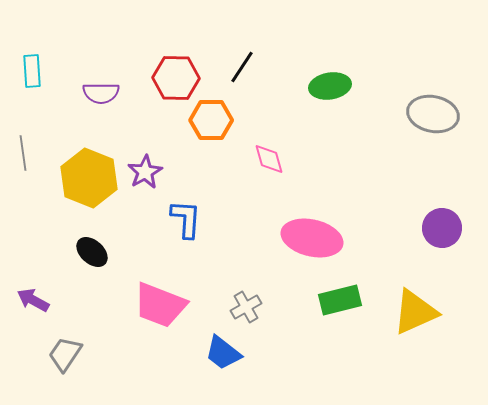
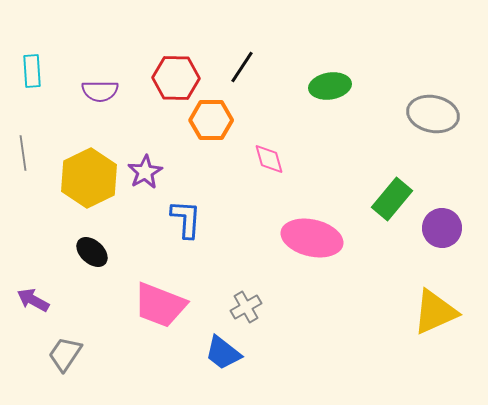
purple semicircle: moved 1 px left, 2 px up
yellow hexagon: rotated 12 degrees clockwise
green rectangle: moved 52 px right, 101 px up; rotated 36 degrees counterclockwise
yellow triangle: moved 20 px right
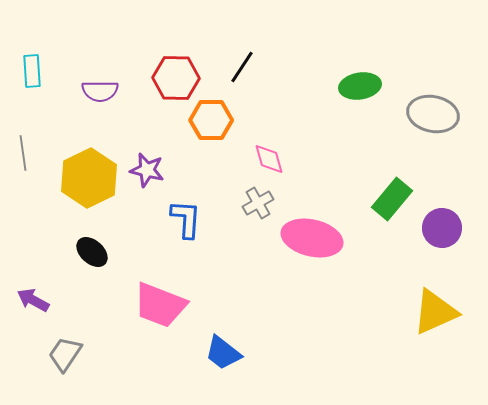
green ellipse: moved 30 px right
purple star: moved 2 px right, 2 px up; rotated 28 degrees counterclockwise
gray cross: moved 12 px right, 104 px up
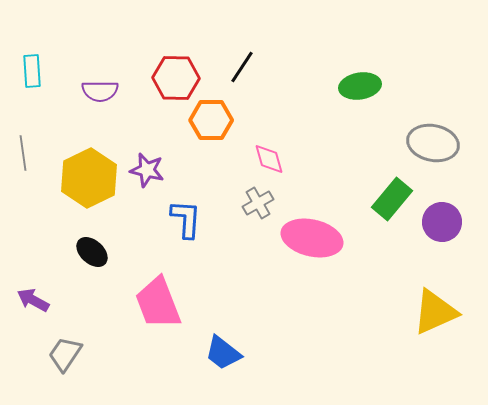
gray ellipse: moved 29 px down
purple circle: moved 6 px up
pink trapezoid: moved 2 px left, 2 px up; rotated 48 degrees clockwise
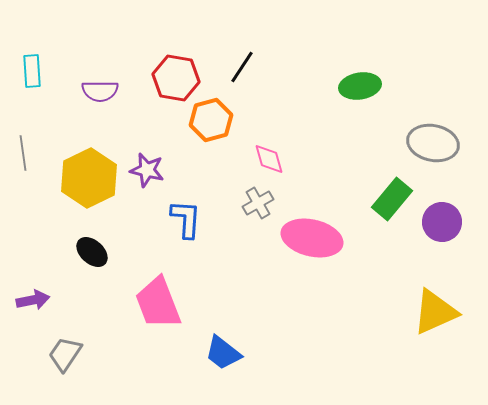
red hexagon: rotated 9 degrees clockwise
orange hexagon: rotated 15 degrees counterclockwise
purple arrow: rotated 140 degrees clockwise
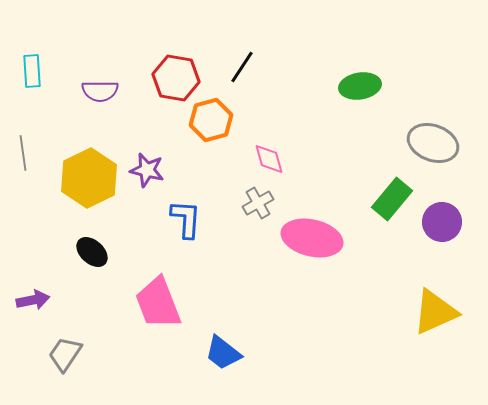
gray ellipse: rotated 9 degrees clockwise
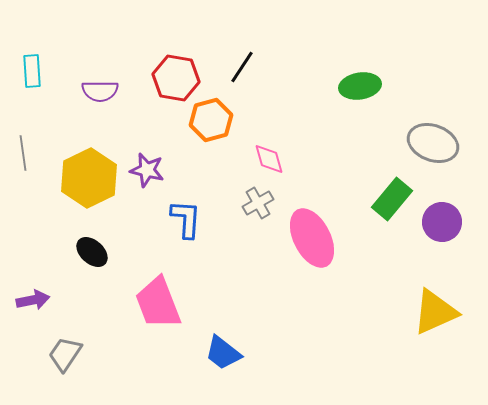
pink ellipse: rotated 50 degrees clockwise
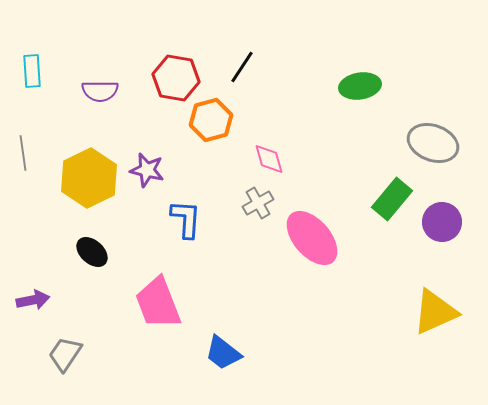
pink ellipse: rotated 14 degrees counterclockwise
